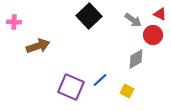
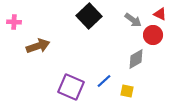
blue line: moved 4 px right, 1 px down
yellow square: rotated 16 degrees counterclockwise
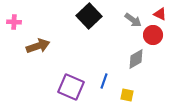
blue line: rotated 28 degrees counterclockwise
yellow square: moved 4 px down
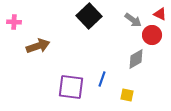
red circle: moved 1 px left
blue line: moved 2 px left, 2 px up
purple square: rotated 16 degrees counterclockwise
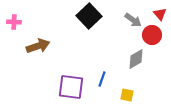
red triangle: rotated 24 degrees clockwise
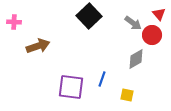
red triangle: moved 1 px left
gray arrow: moved 3 px down
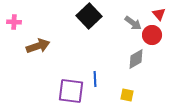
blue line: moved 7 px left; rotated 21 degrees counterclockwise
purple square: moved 4 px down
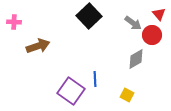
purple square: rotated 28 degrees clockwise
yellow square: rotated 16 degrees clockwise
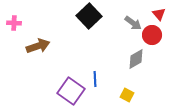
pink cross: moved 1 px down
